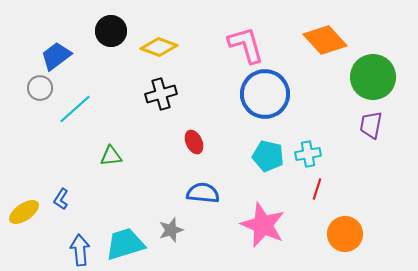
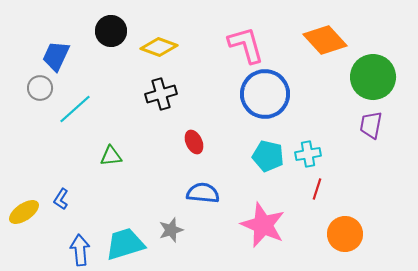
blue trapezoid: rotated 28 degrees counterclockwise
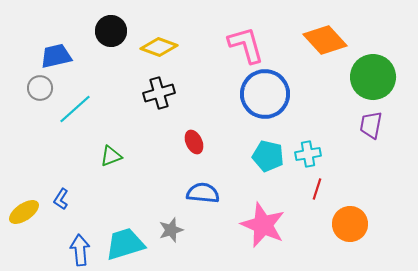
blue trapezoid: rotated 52 degrees clockwise
black cross: moved 2 px left, 1 px up
green triangle: rotated 15 degrees counterclockwise
orange circle: moved 5 px right, 10 px up
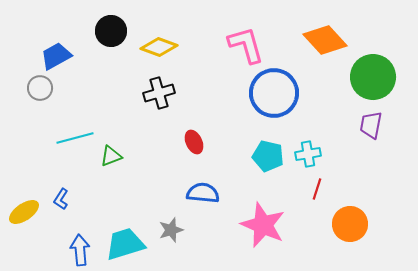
blue trapezoid: rotated 16 degrees counterclockwise
blue circle: moved 9 px right, 1 px up
cyan line: moved 29 px down; rotated 27 degrees clockwise
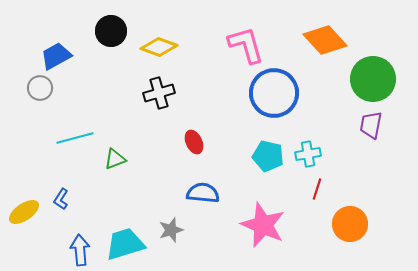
green circle: moved 2 px down
green triangle: moved 4 px right, 3 px down
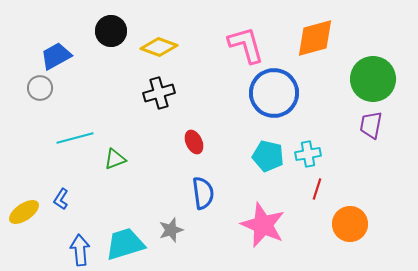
orange diamond: moved 10 px left, 2 px up; rotated 63 degrees counterclockwise
blue semicircle: rotated 76 degrees clockwise
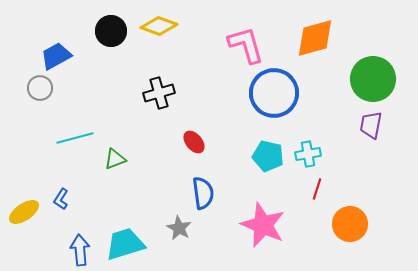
yellow diamond: moved 21 px up
red ellipse: rotated 15 degrees counterclockwise
gray star: moved 8 px right, 2 px up; rotated 25 degrees counterclockwise
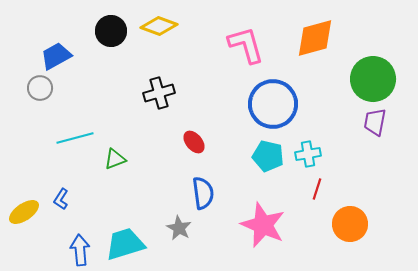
blue circle: moved 1 px left, 11 px down
purple trapezoid: moved 4 px right, 3 px up
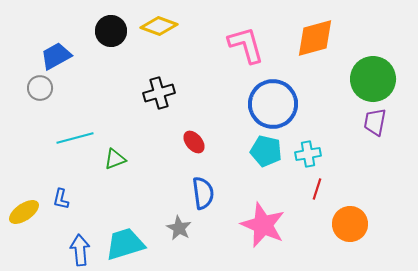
cyan pentagon: moved 2 px left, 5 px up
blue L-shape: rotated 20 degrees counterclockwise
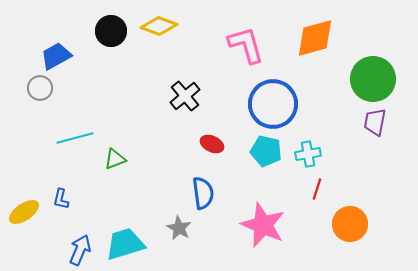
black cross: moved 26 px right, 3 px down; rotated 24 degrees counterclockwise
red ellipse: moved 18 px right, 2 px down; rotated 25 degrees counterclockwise
blue arrow: rotated 28 degrees clockwise
